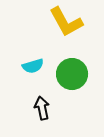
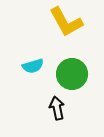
black arrow: moved 15 px right
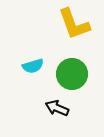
yellow L-shape: moved 8 px right, 2 px down; rotated 9 degrees clockwise
black arrow: rotated 55 degrees counterclockwise
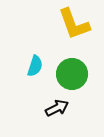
cyan semicircle: moved 2 px right; rotated 55 degrees counterclockwise
black arrow: rotated 130 degrees clockwise
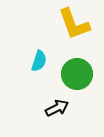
cyan semicircle: moved 4 px right, 5 px up
green circle: moved 5 px right
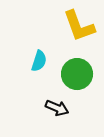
yellow L-shape: moved 5 px right, 2 px down
black arrow: rotated 50 degrees clockwise
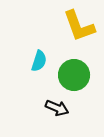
green circle: moved 3 px left, 1 px down
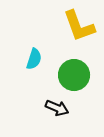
cyan semicircle: moved 5 px left, 2 px up
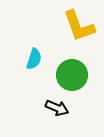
green circle: moved 2 px left
